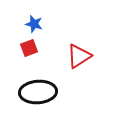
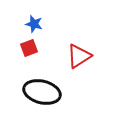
black ellipse: moved 4 px right; rotated 18 degrees clockwise
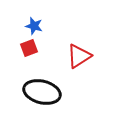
blue star: moved 2 px down
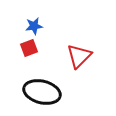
blue star: rotated 24 degrees counterclockwise
red triangle: rotated 12 degrees counterclockwise
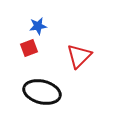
blue star: moved 4 px right
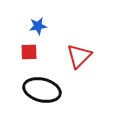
red square: moved 4 px down; rotated 18 degrees clockwise
black ellipse: moved 2 px up
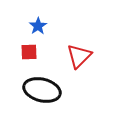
blue star: rotated 24 degrees counterclockwise
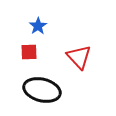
red triangle: moved 1 px down; rotated 28 degrees counterclockwise
